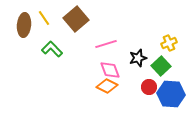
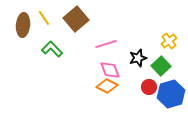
brown ellipse: moved 1 px left
yellow cross: moved 2 px up; rotated 14 degrees counterclockwise
blue hexagon: rotated 20 degrees counterclockwise
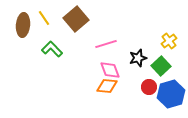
orange diamond: rotated 20 degrees counterclockwise
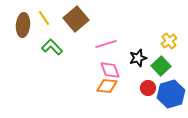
green L-shape: moved 2 px up
red circle: moved 1 px left, 1 px down
